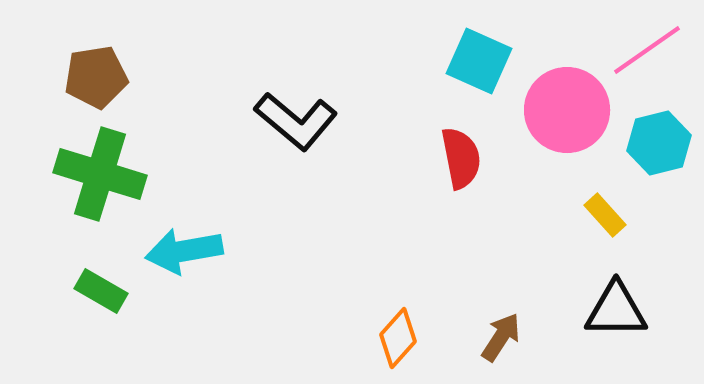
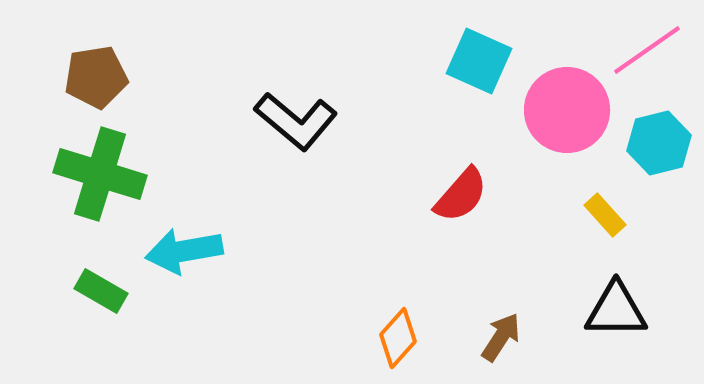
red semicircle: moved 37 px down; rotated 52 degrees clockwise
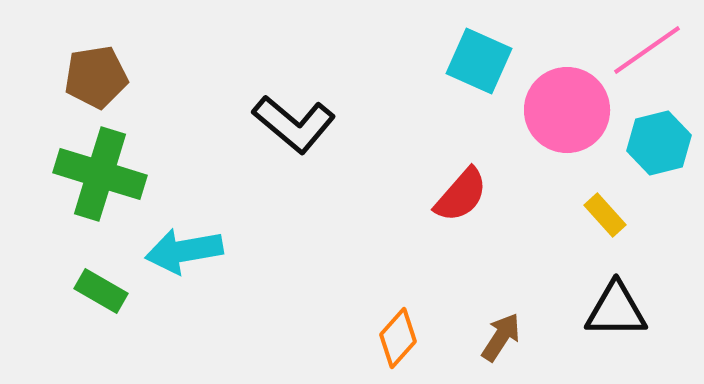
black L-shape: moved 2 px left, 3 px down
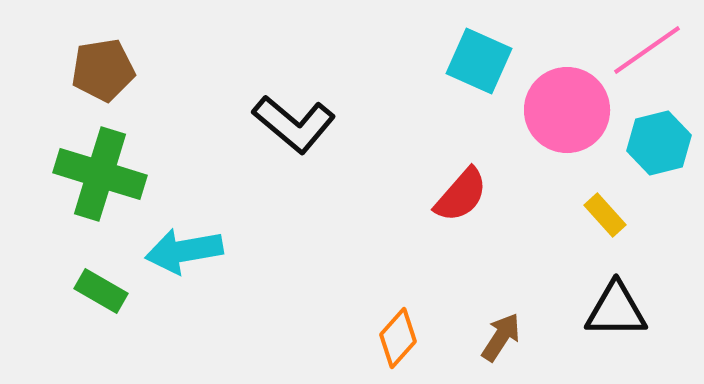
brown pentagon: moved 7 px right, 7 px up
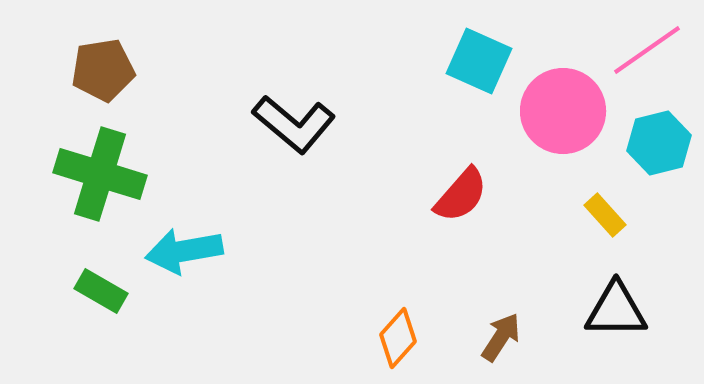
pink circle: moved 4 px left, 1 px down
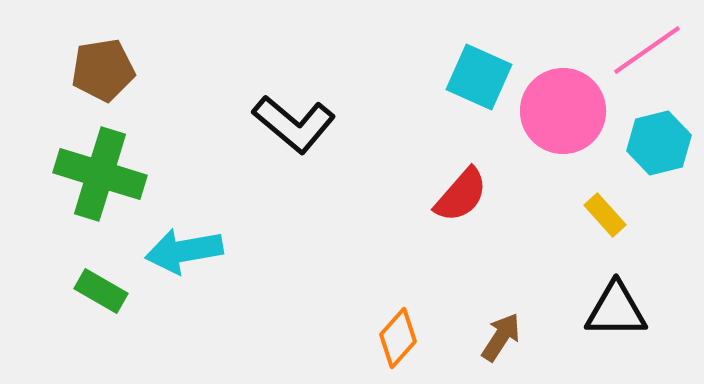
cyan square: moved 16 px down
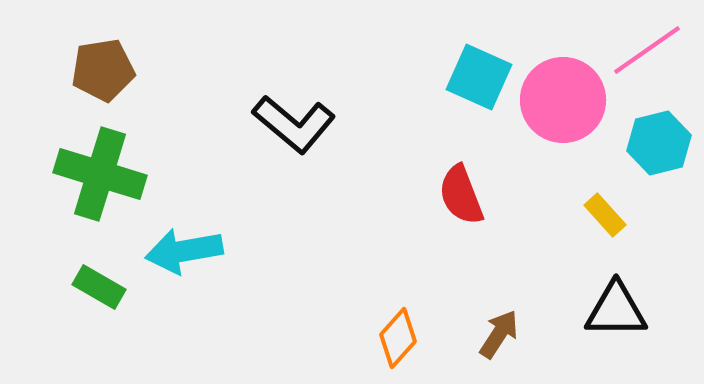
pink circle: moved 11 px up
red semicircle: rotated 118 degrees clockwise
green rectangle: moved 2 px left, 4 px up
brown arrow: moved 2 px left, 3 px up
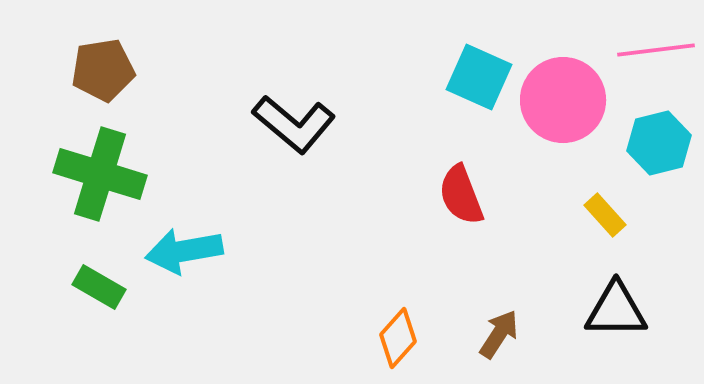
pink line: moved 9 px right; rotated 28 degrees clockwise
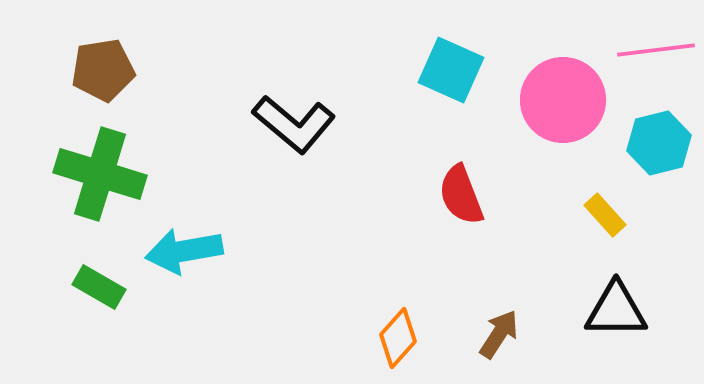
cyan square: moved 28 px left, 7 px up
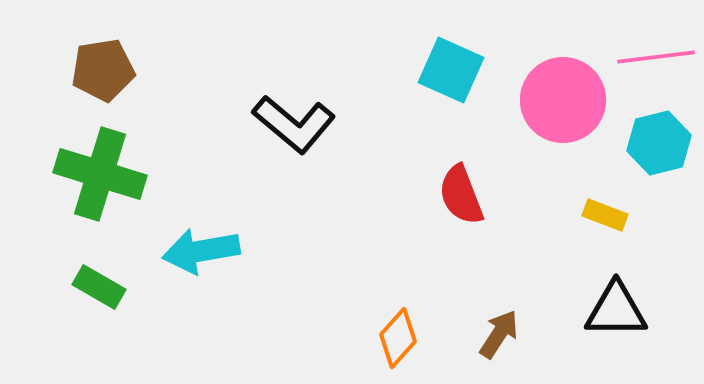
pink line: moved 7 px down
yellow rectangle: rotated 27 degrees counterclockwise
cyan arrow: moved 17 px right
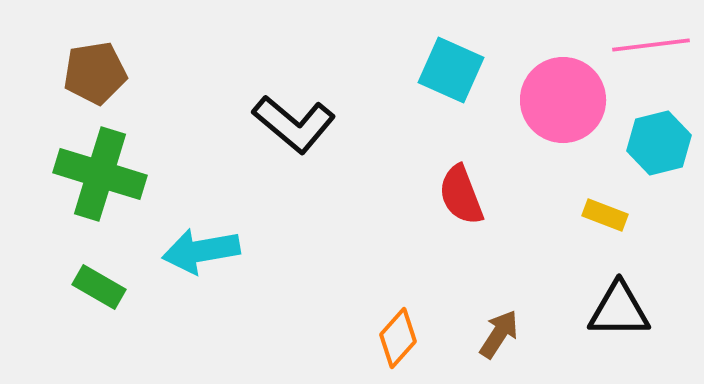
pink line: moved 5 px left, 12 px up
brown pentagon: moved 8 px left, 3 px down
black triangle: moved 3 px right
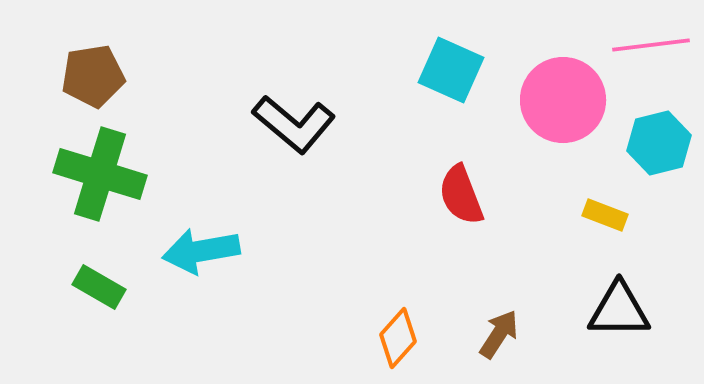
brown pentagon: moved 2 px left, 3 px down
